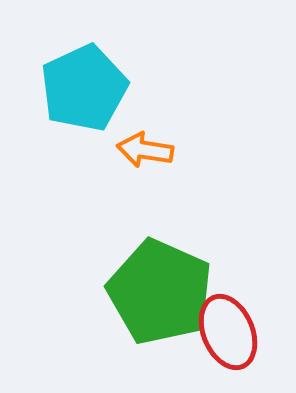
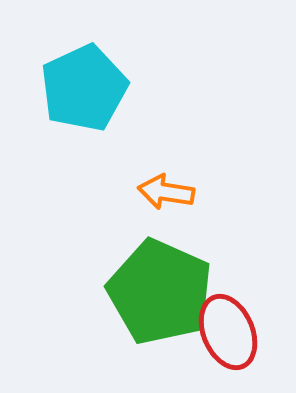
orange arrow: moved 21 px right, 42 px down
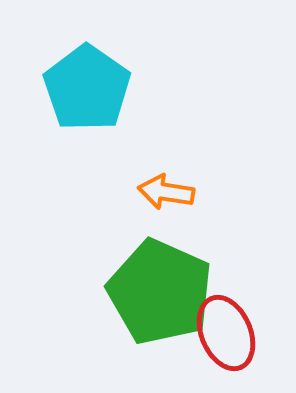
cyan pentagon: moved 3 px right; rotated 12 degrees counterclockwise
red ellipse: moved 2 px left, 1 px down
